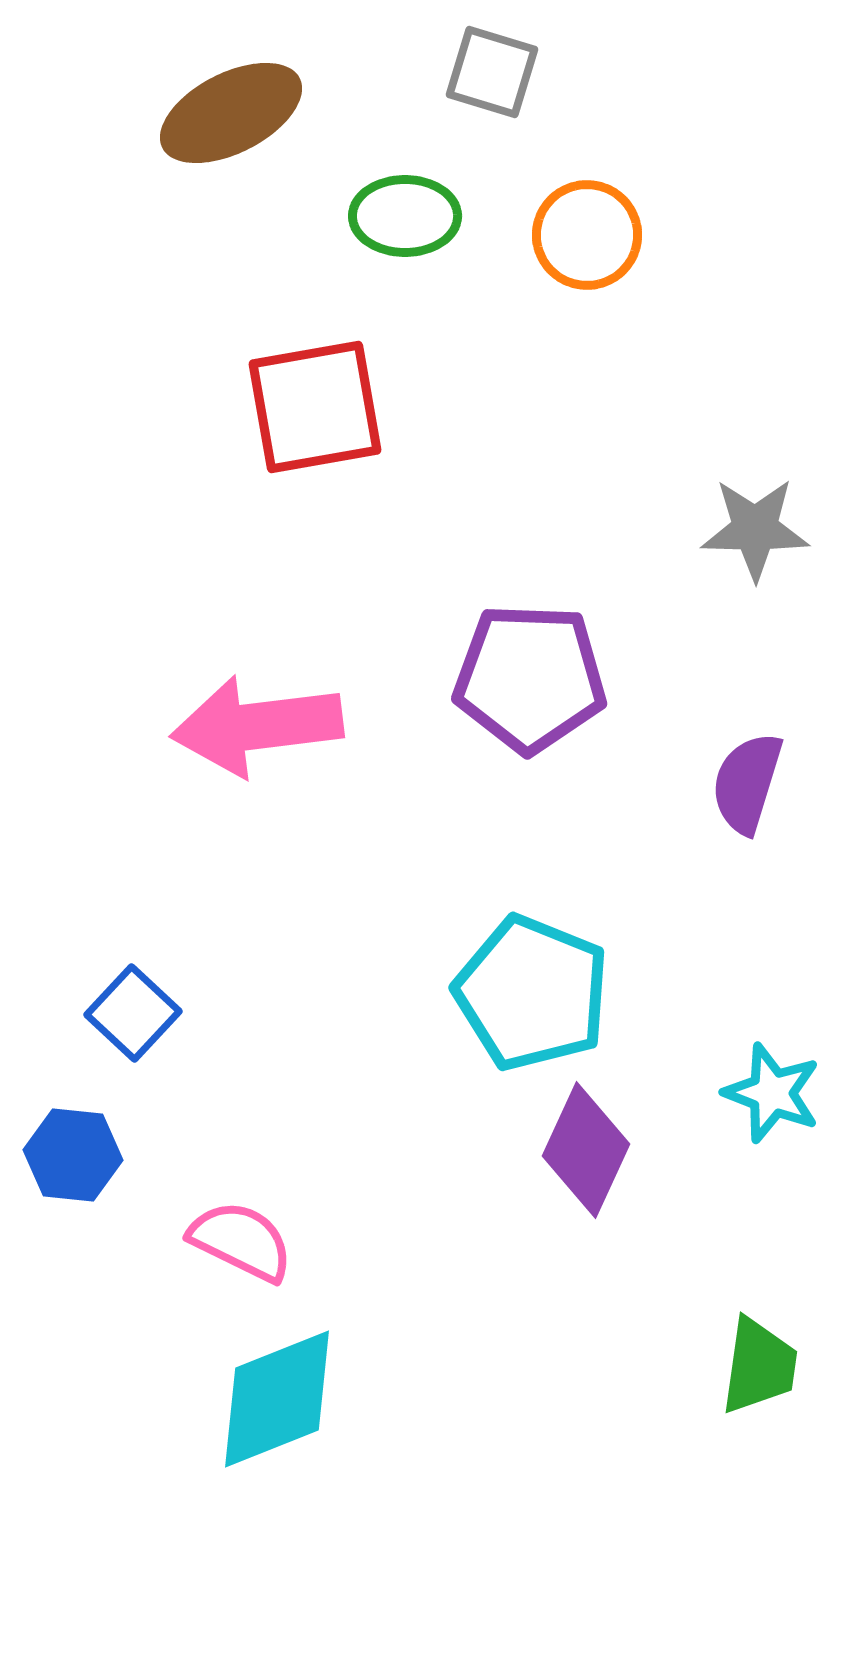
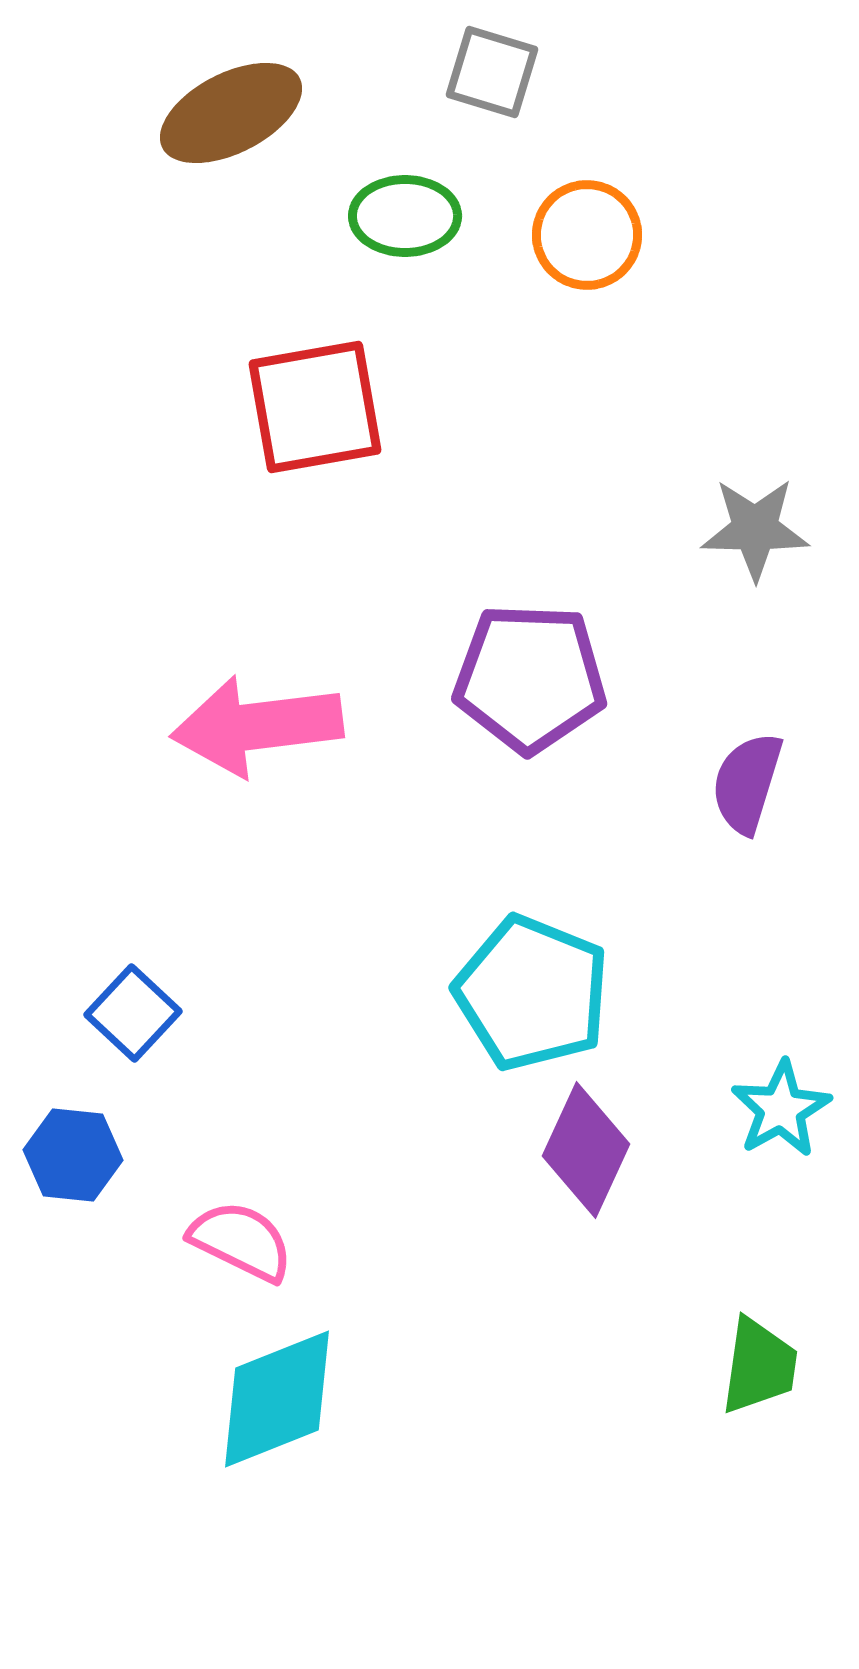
cyan star: moved 9 px right, 16 px down; rotated 22 degrees clockwise
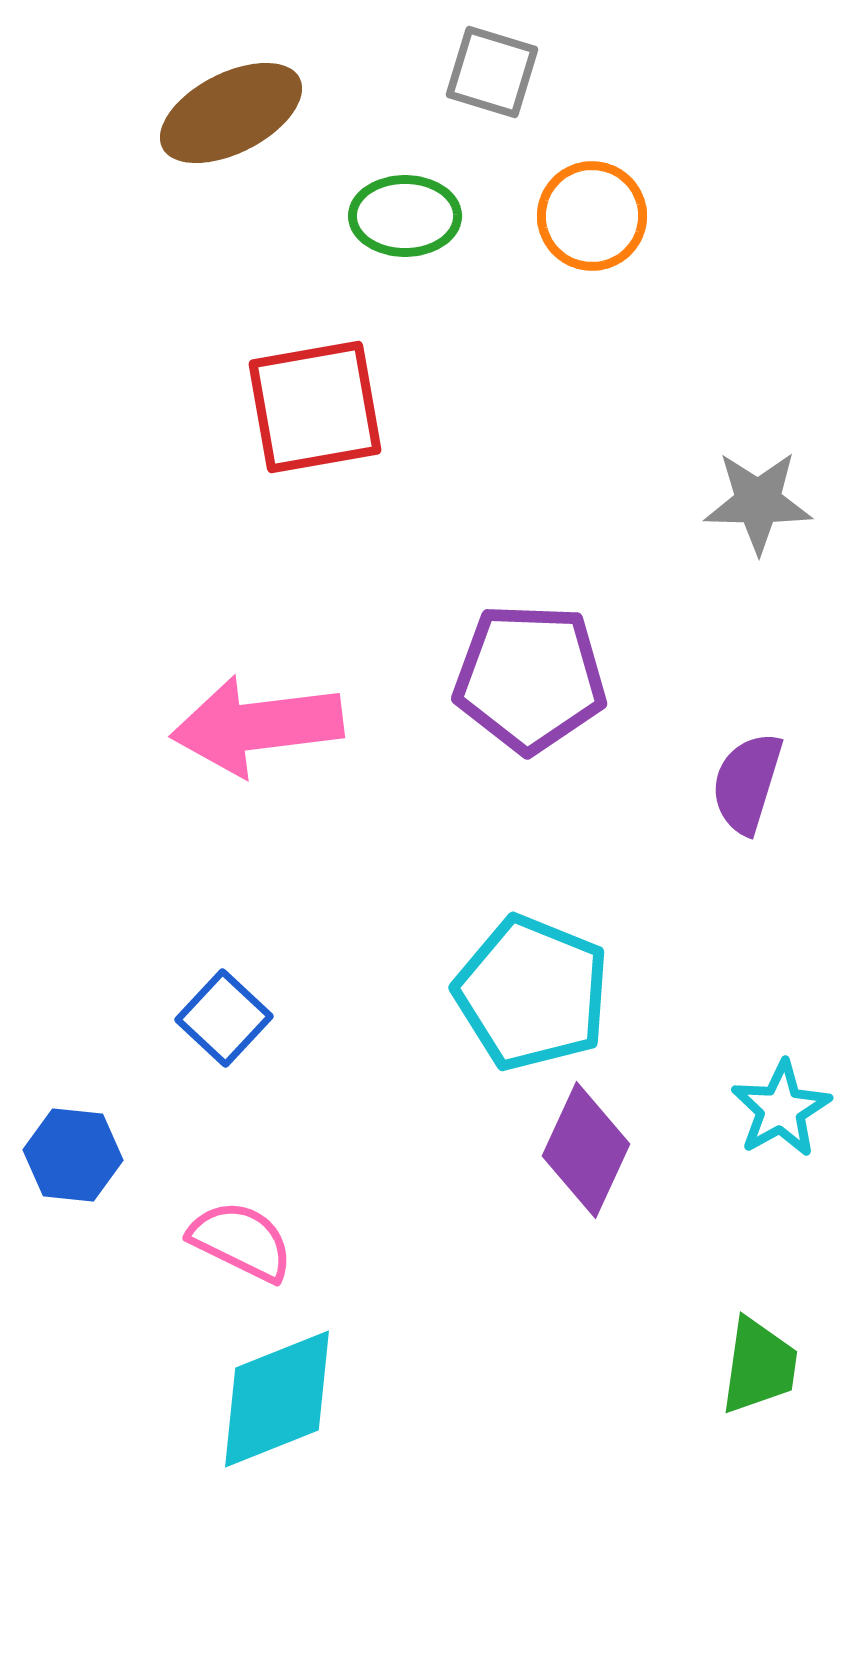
orange circle: moved 5 px right, 19 px up
gray star: moved 3 px right, 27 px up
blue square: moved 91 px right, 5 px down
